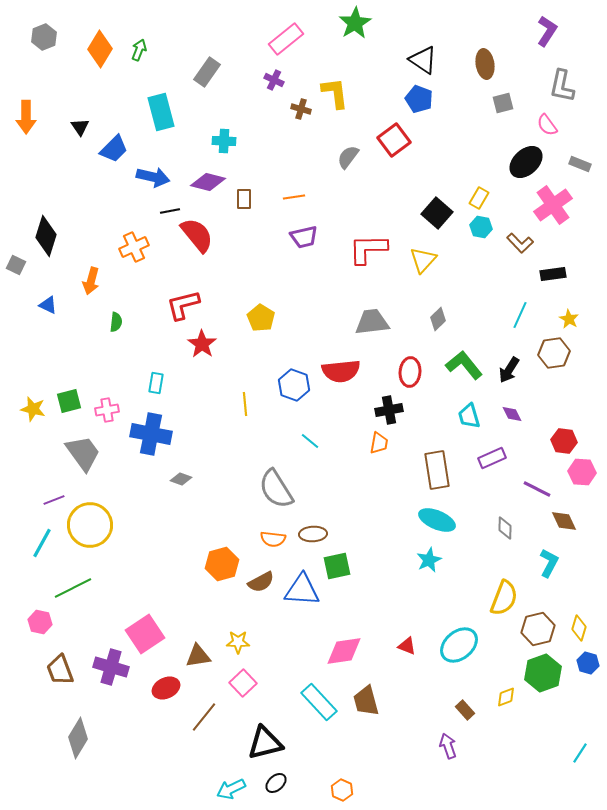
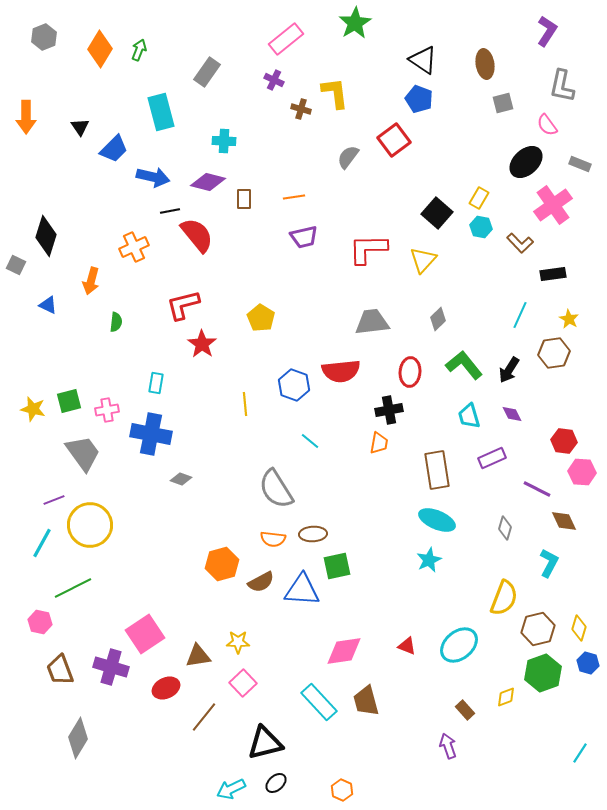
gray diamond at (505, 528): rotated 15 degrees clockwise
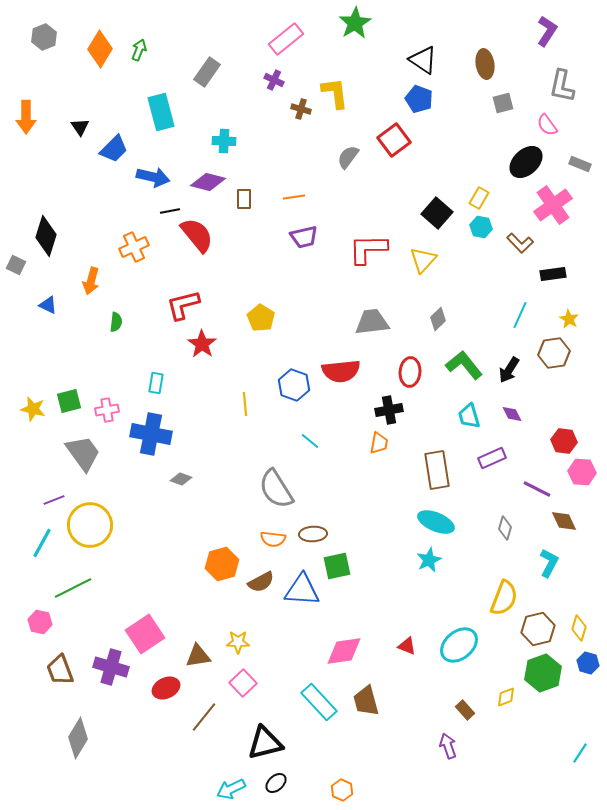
cyan ellipse at (437, 520): moved 1 px left, 2 px down
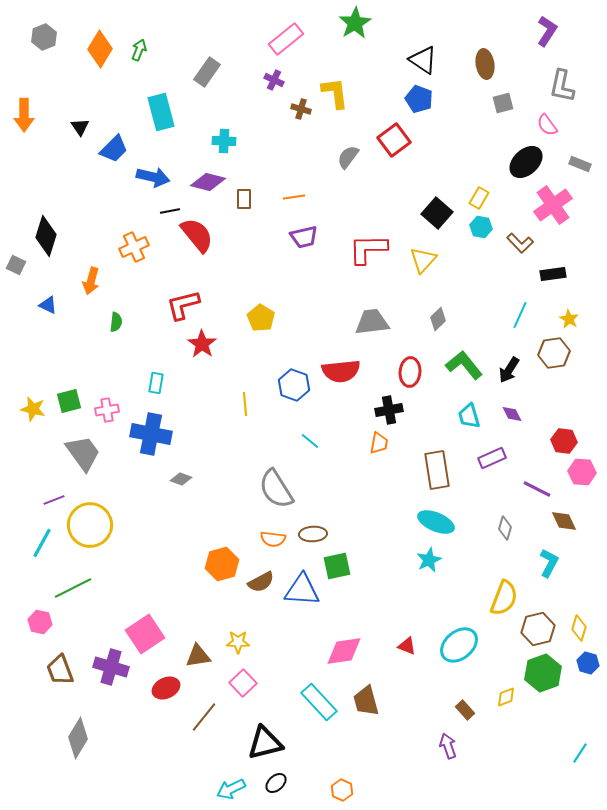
orange arrow at (26, 117): moved 2 px left, 2 px up
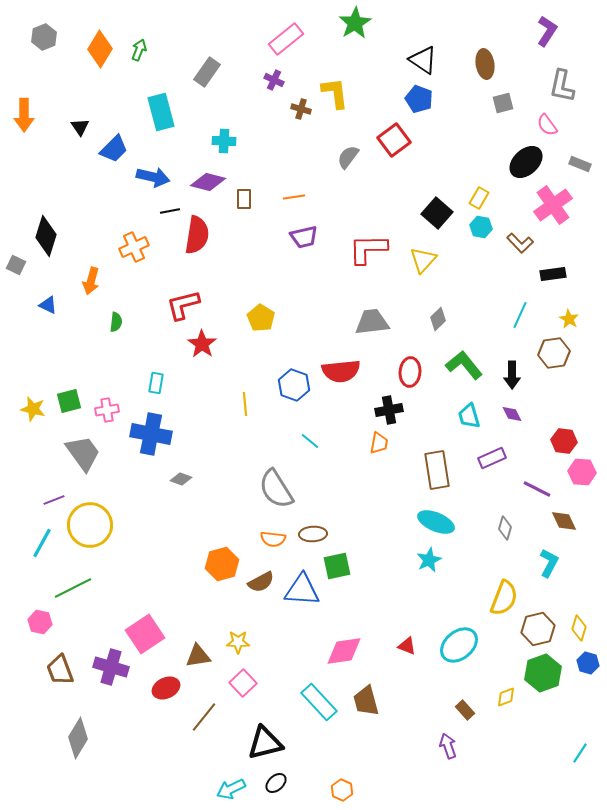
red semicircle at (197, 235): rotated 48 degrees clockwise
black arrow at (509, 370): moved 3 px right, 5 px down; rotated 32 degrees counterclockwise
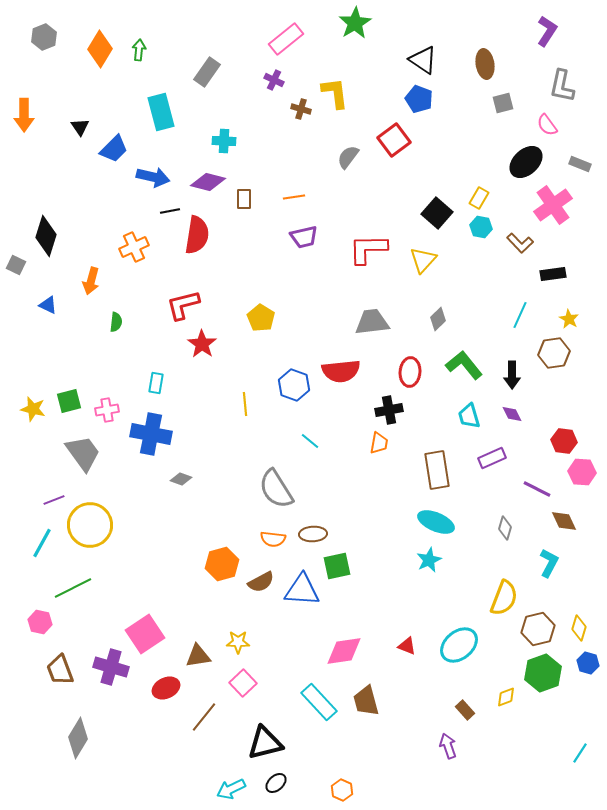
green arrow at (139, 50): rotated 15 degrees counterclockwise
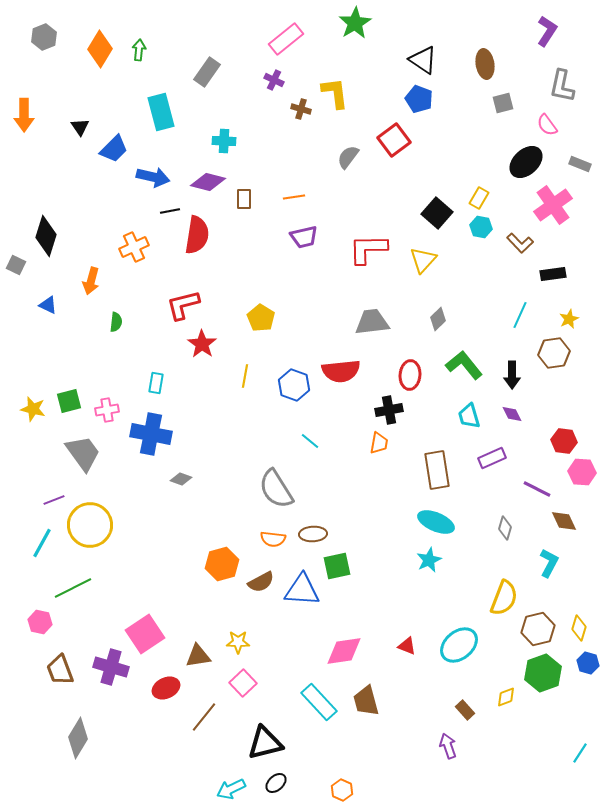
yellow star at (569, 319): rotated 18 degrees clockwise
red ellipse at (410, 372): moved 3 px down
yellow line at (245, 404): moved 28 px up; rotated 15 degrees clockwise
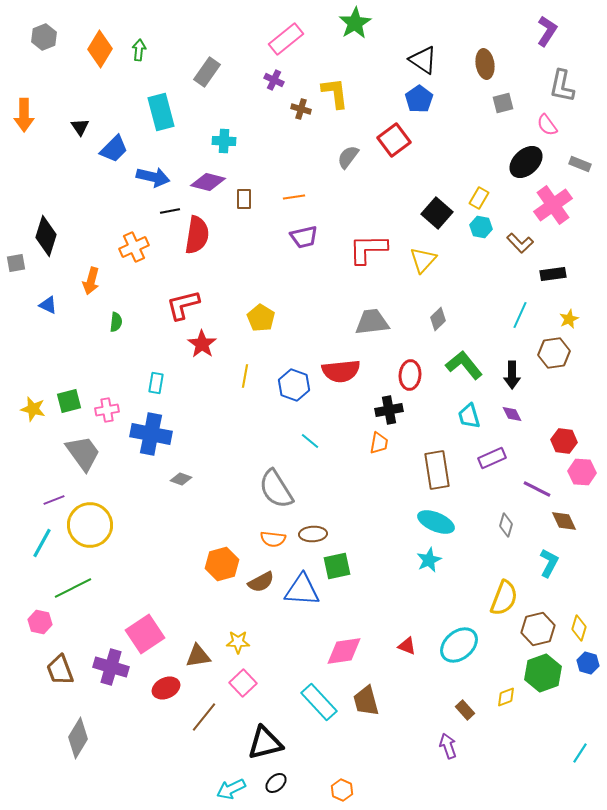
blue pentagon at (419, 99): rotated 16 degrees clockwise
gray square at (16, 265): moved 2 px up; rotated 36 degrees counterclockwise
gray diamond at (505, 528): moved 1 px right, 3 px up
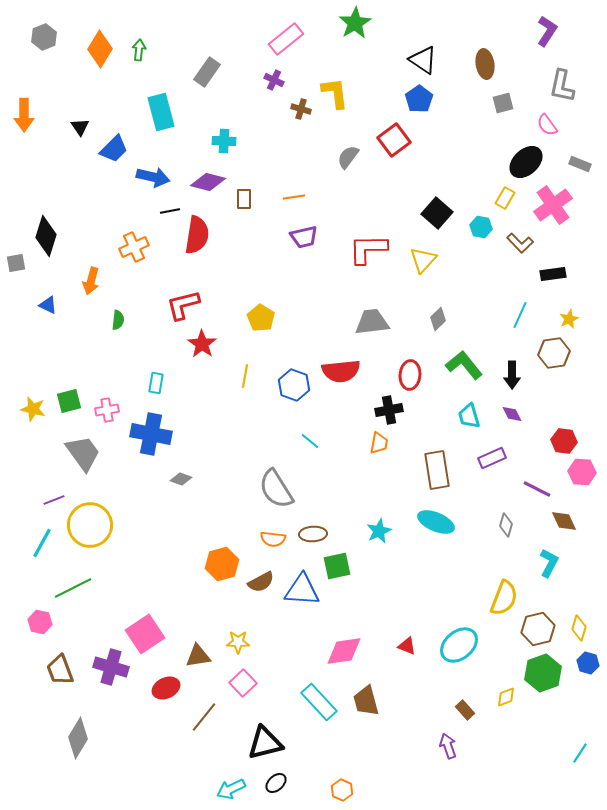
yellow rectangle at (479, 198): moved 26 px right
green semicircle at (116, 322): moved 2 px right, 2 px up
cyan star at (429, 560): moved 50 px left, 29 px up
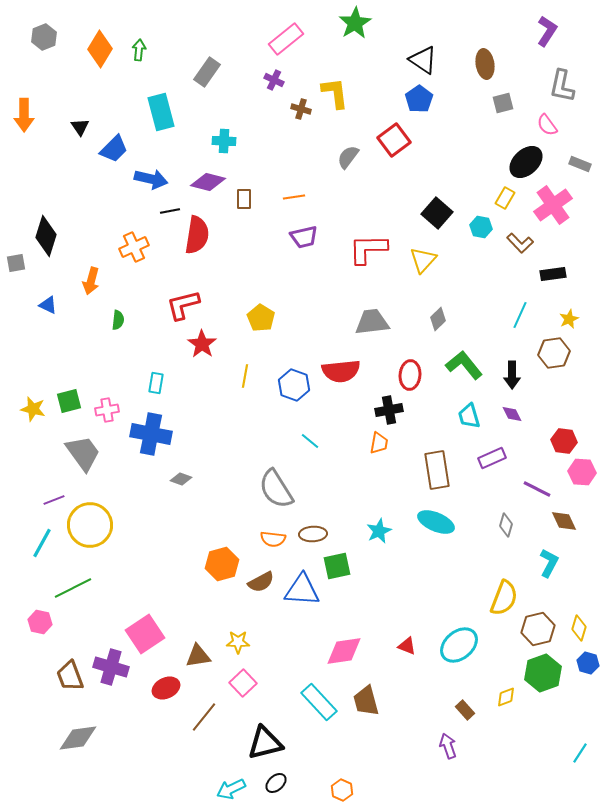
blue arrow at (153, 177): moved 2 px left, 2 px down
brown trapezoid at (60, 670): moved 10 px right, 6 px down
gray diamond at (78, 738): rotated 51 degrees clockwise
